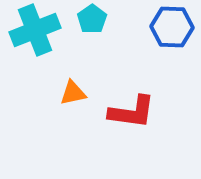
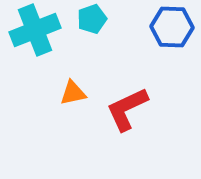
cyan pentagon: rotated 16 degrees clockwise
red L-shape: moved 5 px left, 3 px up; rotated 147 degrees clockwise
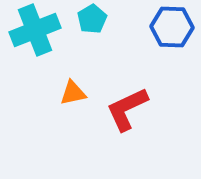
cyan pentagon: rotated 12 degrees counterclockwise
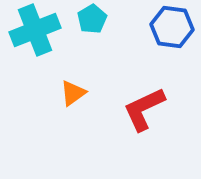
blue hexagon: rotated 6 degrees clockwise
orange triangle: rotated 24 degrees counterclockwise
red L-shape: moved 17 px right
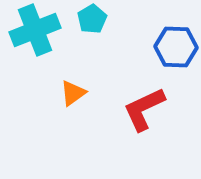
blue hexagon: moved 4 px right, 20 px down; rotated 6 degrees counterclockwise
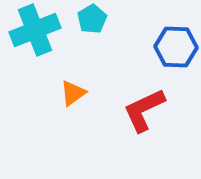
red L-shape: moved 1 px down
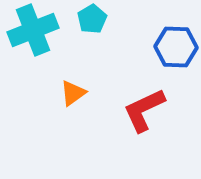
cyan cross: moved 2 px left
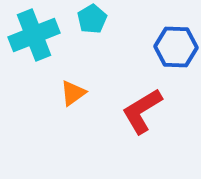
cyan cross: moved 1 px right, 5 px down
red L-shape: moved 2 px left, 1 px down; rotated 6 degrees counterclockwise
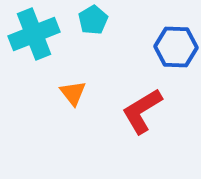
cyan pentagon: moved 1 px right, 1 px down
cyan cross: moved 1 px up
orange triangle: rotated 32 degrees counterclockwise
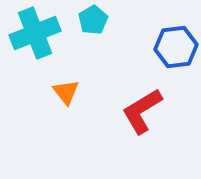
cyan cross: moved 1 px right, 1 px up
blue hexagon: rotated 9 degrees counterclockwise
orange triangle: moved 7 px left, 1 px up
